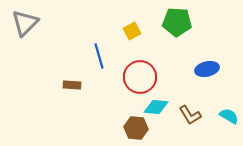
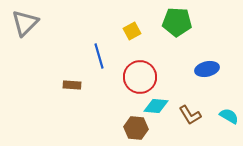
cyan diamond: moved 1 px up
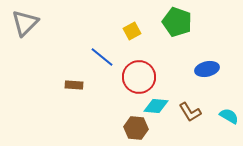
green pentagon: rotated 16 degrees clockwise
blue line: moved 3 px right, 1 px down; rotated 35 degrees counterclockwise
red circle: moved 1 px left
brown rectangle: moved 2 px right
brown L-shape: moved 3 px up
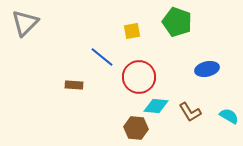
yellow square: rotated 18 degrees clockwise
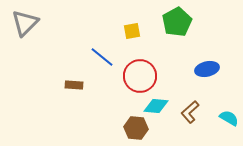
green pentagon: rotated 24 degrees clockwise
red circle: moved 1 px right, 1 px up
brown L-shape: rotated 80 degrees clockwise
cyan semicircle: moved 2 px down
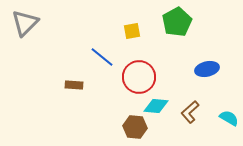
red circle: moved 1 px left, 1 px down
brown hexagon: moved 1 px left, 1 px up
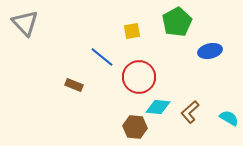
gray triangle: rotated 28 degrees counterclockwise
blue ellipse: moved 3 px right, 18 px up
brown rectangle: rotated 18 degrees clockwise
cyan diamond: moved 2 px right, 1 px down
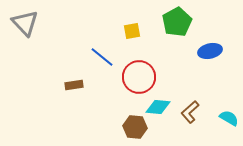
brown rectangle: rotated 30 degrees counterclockwise
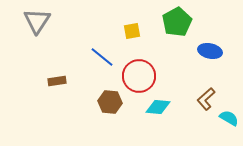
gray triangle: moved 12 px right, 2 px up; rotated 16 degrees clockwise
blue ellipse: rotated 25 degrees clockwise
red circle: moved 1 px up
brown rectangle: moved 17 px left, 4 px up
brown L-shape: moved 16 px right, 13 px up
brown hexagon: moved 25 px left, 25 px up
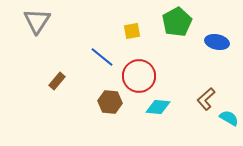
blue ellipse: moved 7 px right, 9 px up
brown rectangle: rotated 42 degrees counterclockwise
